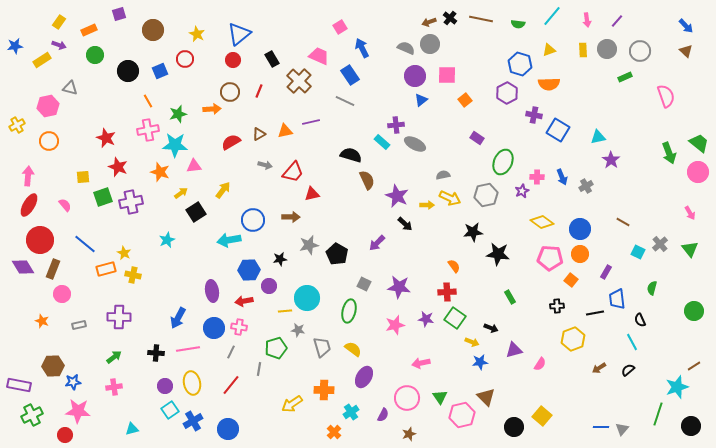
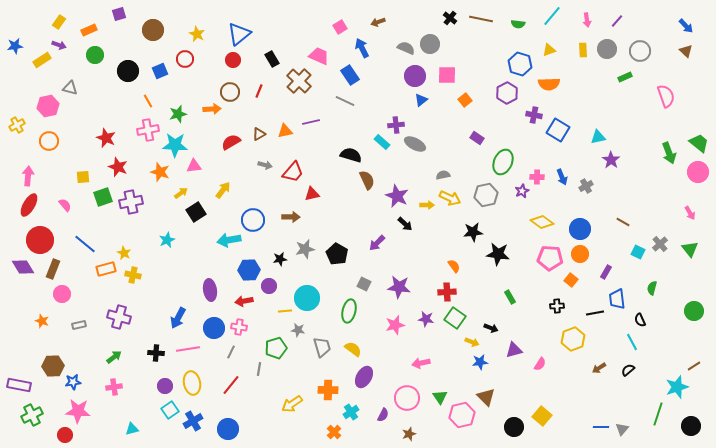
brown arrow at (429, 22): moved 51 px left
gray star at (309, 245): moved 4 px left, 4 px down
purple ellipse at (212, 291): moved 2 px left, 1 px up
purple cross at (119, 317): rotated 15 degrees clockwise
orange cross at (324, 390): moved 4 px right
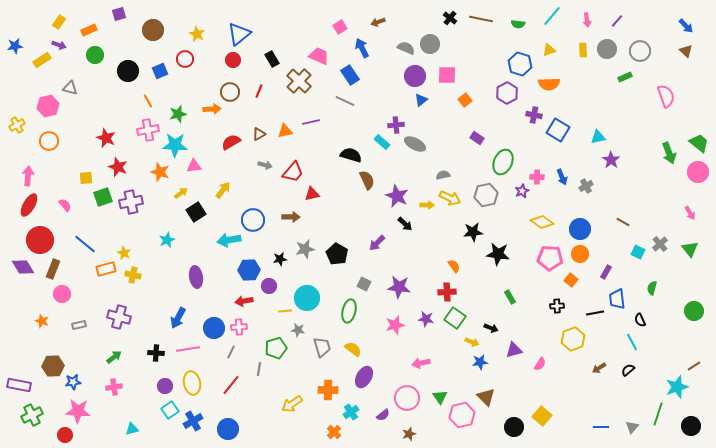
yellow square at (83, 177): moved 3 px right, 1 px down
purple ellipse at (210, 290): moved 14 px left, 13 px up
pink cross at (239, 327): rotated 14 degrees counterclockwise
purple semicircle at (383, 415): rotated 24 degrees clockwise
gray triangle at (622, 429): moved 10 px right, 2 px up
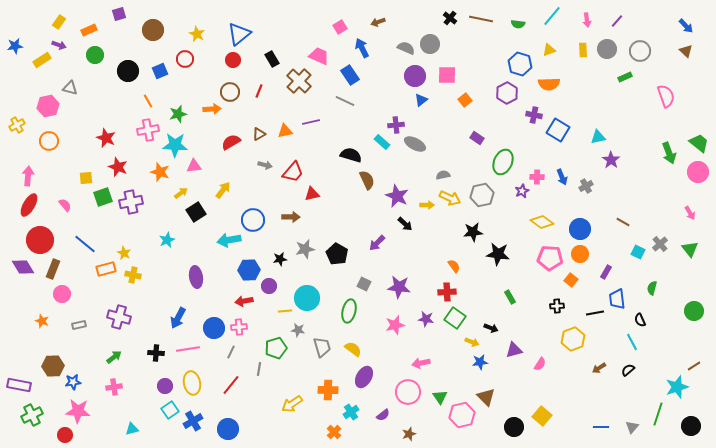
gray hexagon at (486, 195): moved 4 px left
pink circle at (407, 398): moved 1 px right, 6 px up
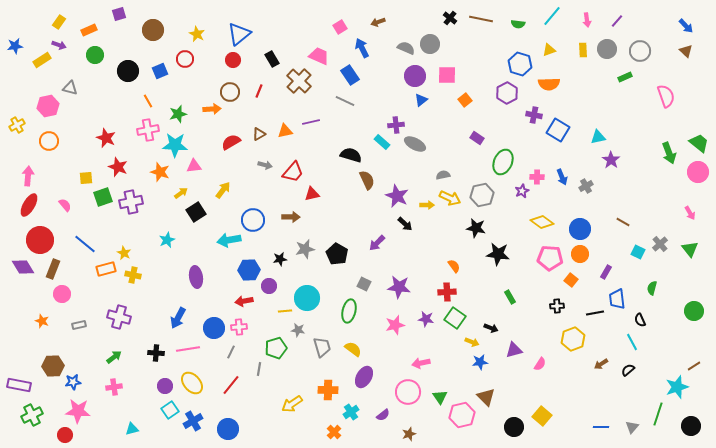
black star at (473, 232): moved 3 px right, 4 px up; rotated 18 degrees clockwise
brown arrow at (599, 368): moved 2 px right, 4 px up
yellow ellipse at (192, 383): rotated 30 degrees counterclockwise
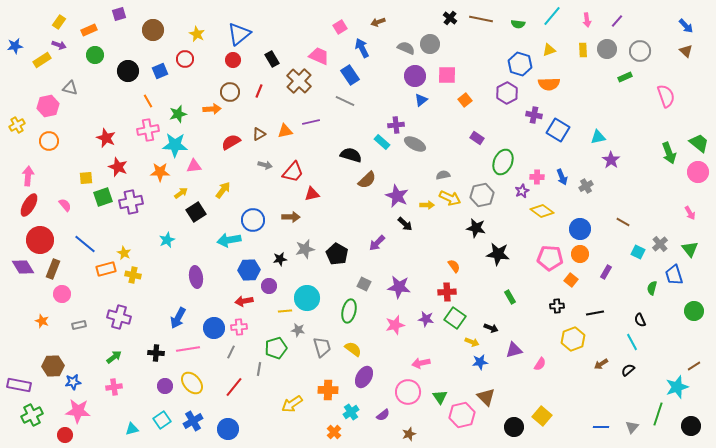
orange star at (160, 172): rotated 18 degrees counterclockwise
brown semicircle at (367, 180): rotated 72 degrees clockwise
yellow diamond at (542, 222): moved 11 px up
blue trapezoid at (617, 299): moved 57 px right, 24 px up; rotated 10 degrees counterclockwise
red line at (231, 385): moved 3 px right, 2 px down
cyan square at (170, 410): moved 8 px left, 10 px down
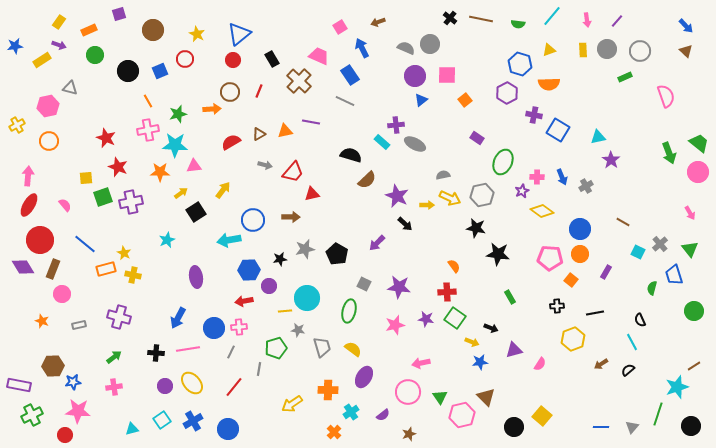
purple line at (311, 122): rotated 24 degrees clockwise
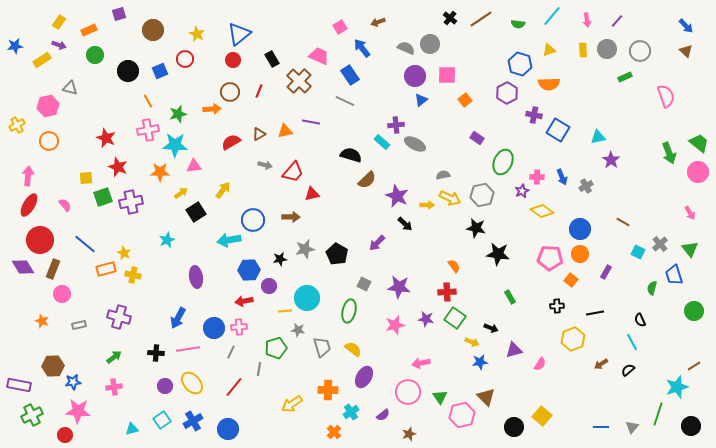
brown line at (481, 19): rotated 45 degrees counterclockwise
blue arrow at (362, 48): rotated 12 degrees counterclockwise
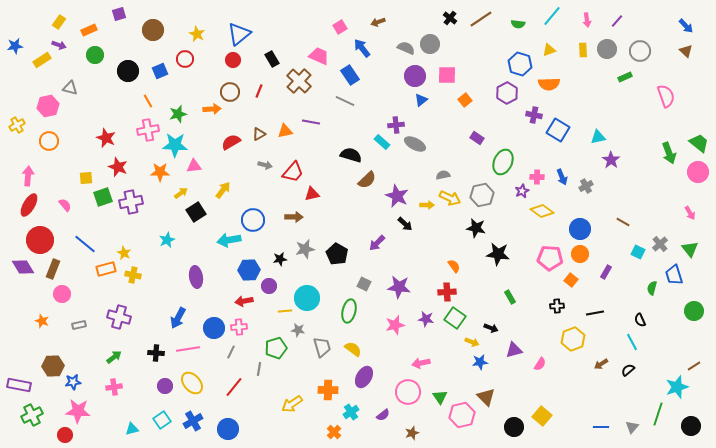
brown arrow at (291, 217): moved 3 px right
brown star at (409, 434): moved 3 px right, 1 px up
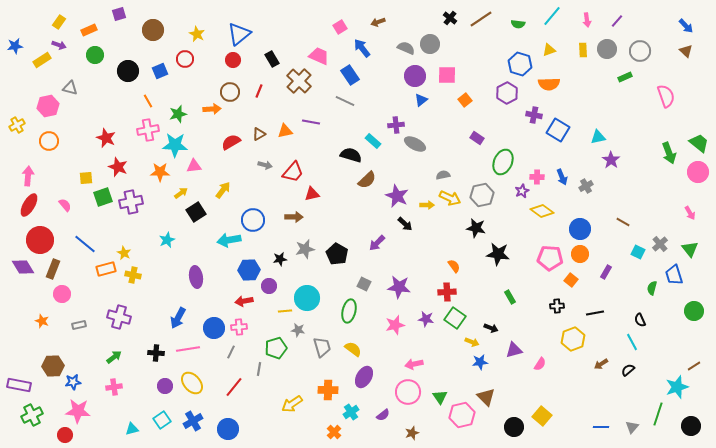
cyan rectangle at (382, 142): moved 9 px left, 1 px up
pink arrow at (421, 363): moved 7 px left, 1 px down
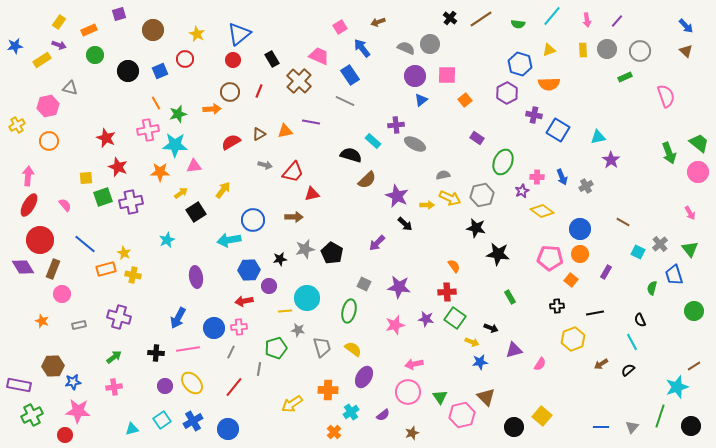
orange line at (148, 101): moved 8 px right, 2 px down
black pentagon at (337, 254): moved 5 px left, 1 px up
green line at (658, 414): moved 2 px right, 2 px down
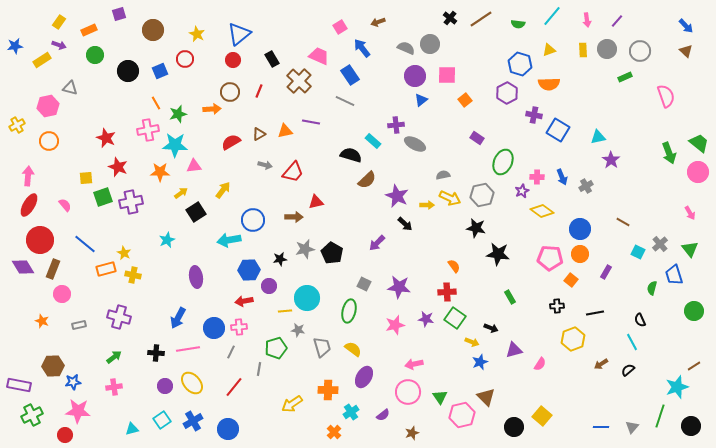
red triangle at (312, 194): moved 4 px right, 8 px down
blue star at (480, 362): rotated 14 degrees counterclockwise
